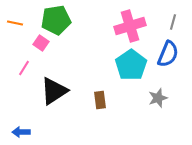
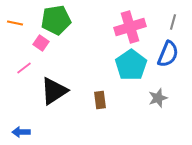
pink cross: moved 1 px down
pink line: rotated 21 degrees clockwise
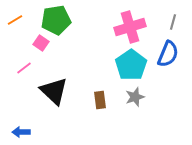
orange line: moved 3 px up; rotated 42 degrees counterclockwise
black triangle: rotated 44 degrees counterclockwise
gray star: moved 23 px left, 1 px up
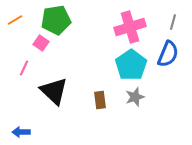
pink line: rotated 28 degrees counterclockwise
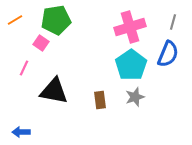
black triangle: rotated 32 degrees counterclockwise
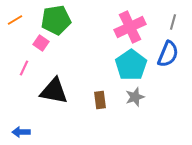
pink cross: rotated 8 degrees counterclockwise
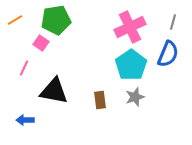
blue arrow: moved 4 px right, 12 px up
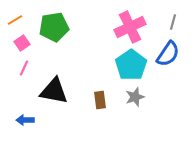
green pentagon: moved 2 px left, 7 px down
pink square: moved 19 px left; rotated 21 degrees clockwise
blue semicircle: rotated 12 degrees clockwise
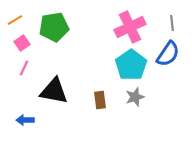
gray line: moved 1 px left, 1 px down; rotated 21 degrees counterclockwise
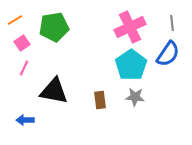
gray star: rotated 24 degrees clockwise
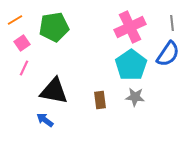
blue arrow: moved 20 px right; rotated 36 degrees clockwise
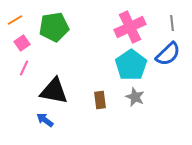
blue semicircle: rotated 12 degrees clockwise
gray star: rotated 18 degrees clockwise
